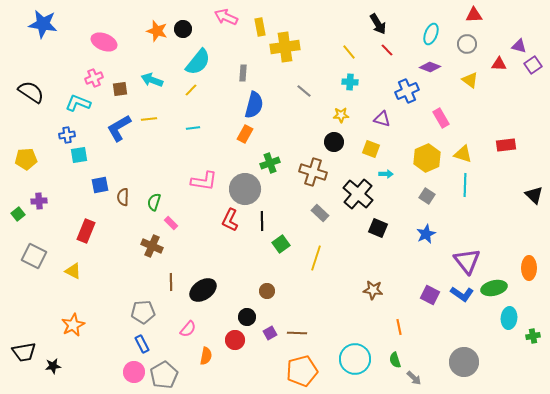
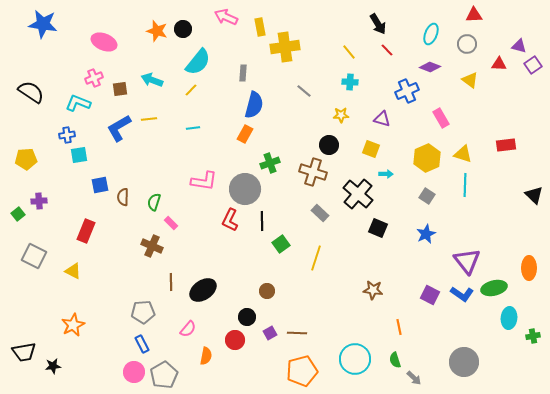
black circle at (334, 142): moved 5 px left, 3 px down
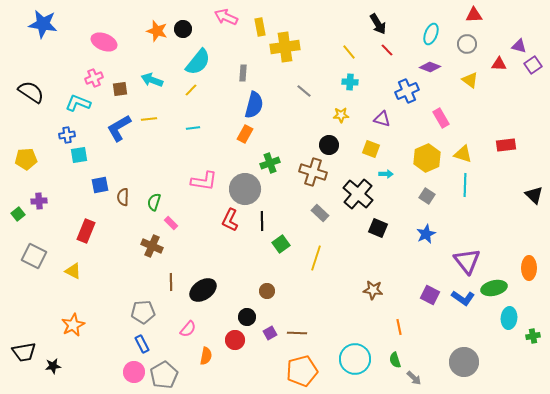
blue L-shape at (462, 294): moved 1 px right, 4 px down
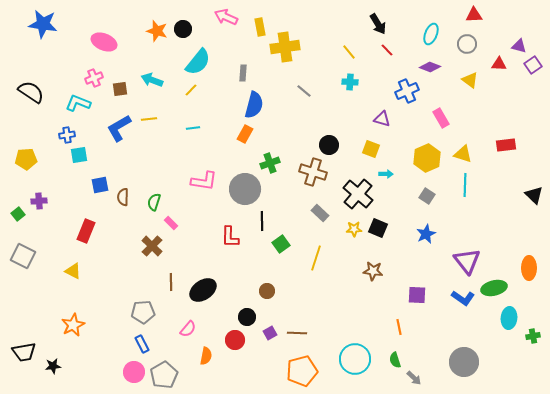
yellow star at (341, 115): moved 13 px right, 114 px down
red L-shape at (230, 220): moved 17 px down; rotated 25 degrees counterclockwise
brown cross at (152, 246): rotated 20 degrees clockwise
gray square at (34, 256): moved 11 px left
brown star at (373, 290): moved 19 px up
purple square at (430, 295): moved 13 px left; rotated 24 degrees counterclockwise
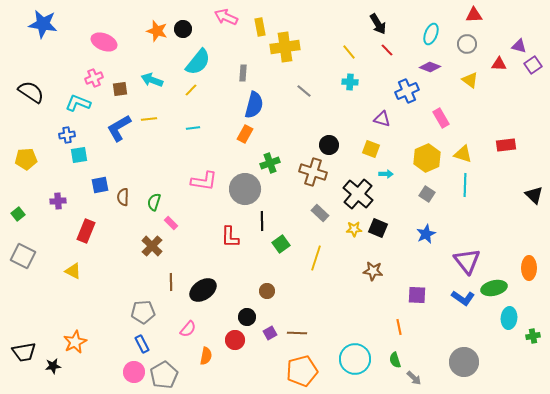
gray square at (427, 196): moved 2 px up
purple cross at (39, 201): moved 19 px right
orange star at (73, 325): moved 2 px right, 17 px down
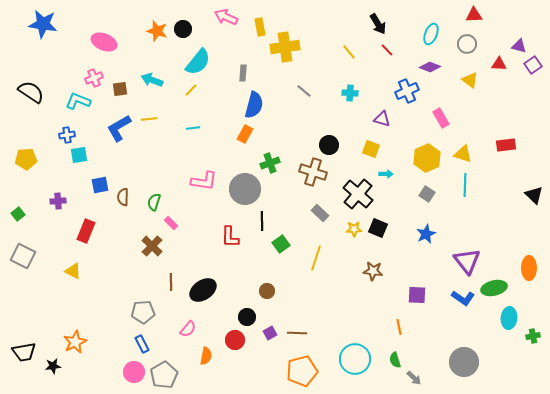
cyan cross at (350, 82): moved 11 px down
cyan L-shape at (78, 103): moved 2 px up
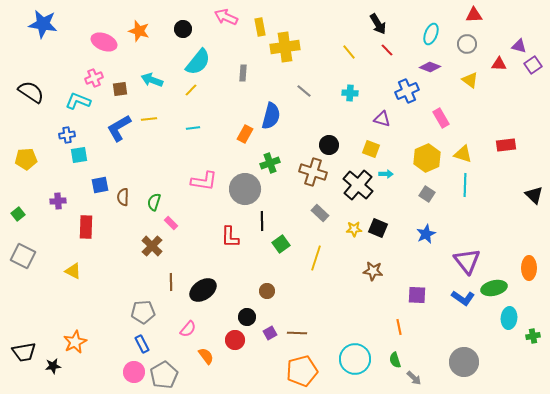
orange star at (157, 31): moved 18 px left
blue semicircle at (254, 105): moved 17 px right, 11 px down
black cross at (358, 194): moved 9 px up
red rectangle at (86, 231): moved 4 px up; rotated 20 degrees counterclockwise
orange semicircle at (206, 356): rotated 48 degrees counterclockwise
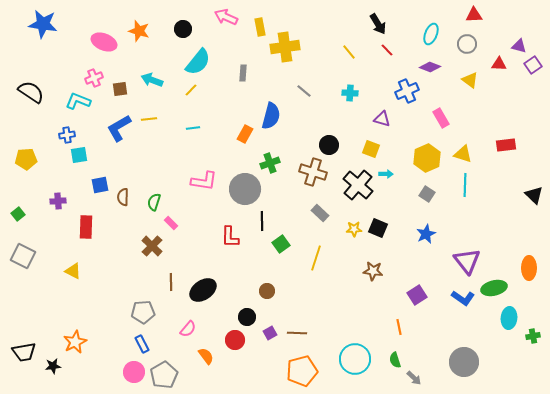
purple square at (417, 295): rotated 36 degrees counterclockwise
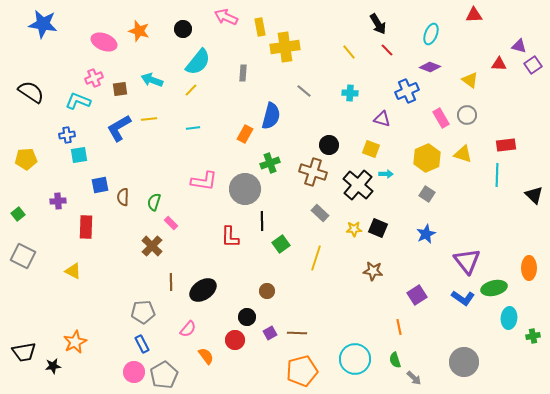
gray circle at (467, 44): moved 71 px down
cyan line at (465, 185): moved 32 px right, 10 px up
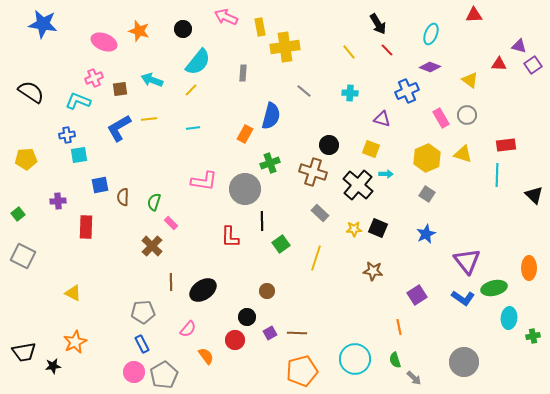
yellow triangle at (73, 271): moved 22 px down
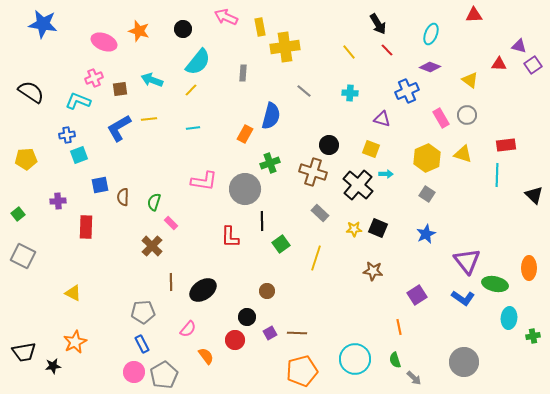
cyan square at (79, 155): rotated 12 degrees counterclockwise
green ellipse at (494, 288): moved 1 px right, 4 px up; rotated 25 degrees clockwise
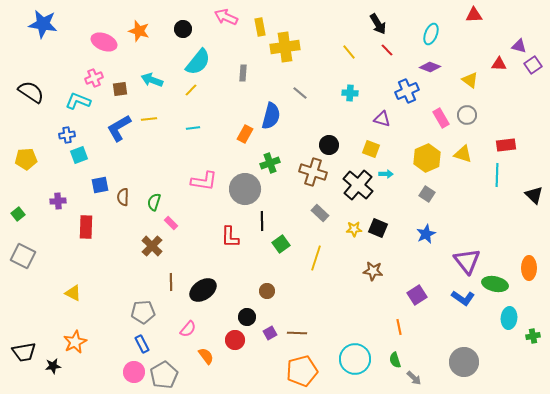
gray line at (304, 91): moved 4 px left, 2 px down
